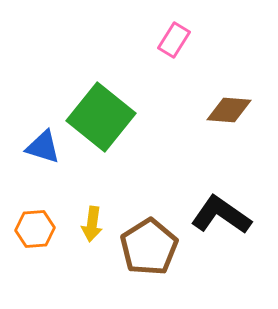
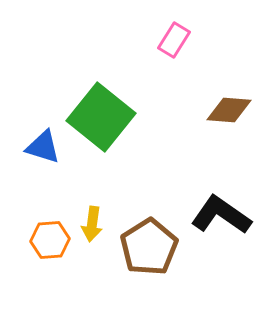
orange hexagon: moved 15 px right, 11 px down
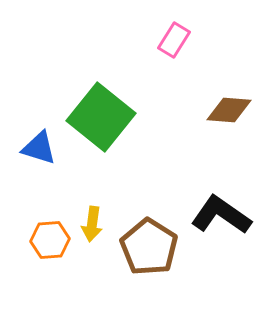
blue triangle: moved 4 px left, 1 px down
brown pentagon: rotated 8 degrees counterclockwise
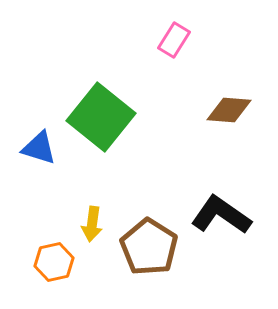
orange hexagon: moved 4 px right, 22 px down; rotated 9 degrees counterclockwise
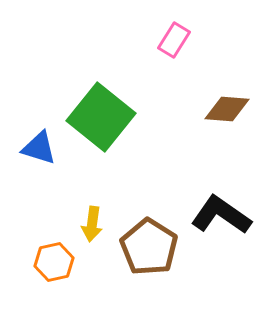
brown diamond: moved 2 px left, 1 px up
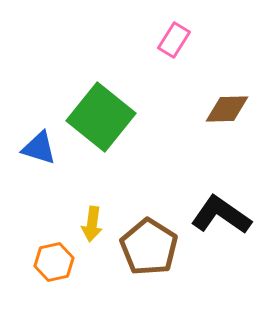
brown diamond: rotated 6 degrees counterclockwise
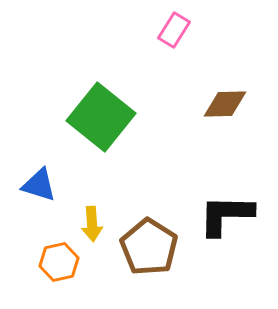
pink rectangle: moved 10 px up
brown diamond: moved 2 px left, 5 px up
blue triangle: moved 37 px down
black L-shape: moved 5 px right; rotated 34 degrees counterclockwise
yellow arrow: rotated 12 degrees counterclockwise
orange hexagon: moved 5 px right
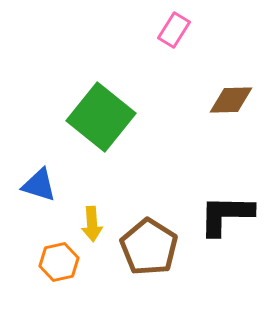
brown diamond: moved 6 px right, 4 px up
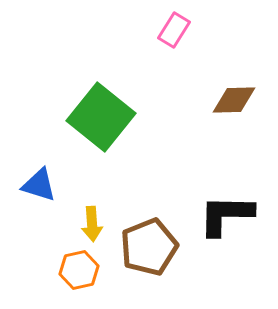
brown diamond: moved 3 px right
brown pentagon: rotated 18 degrees clockwise
orange hexagon: moved 20 px right, 8 px down
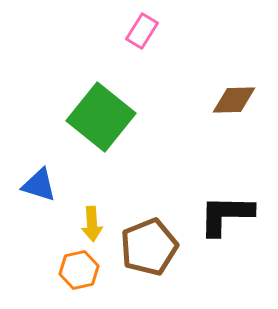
pink rectangle: moved 32 px left, 1 px down
